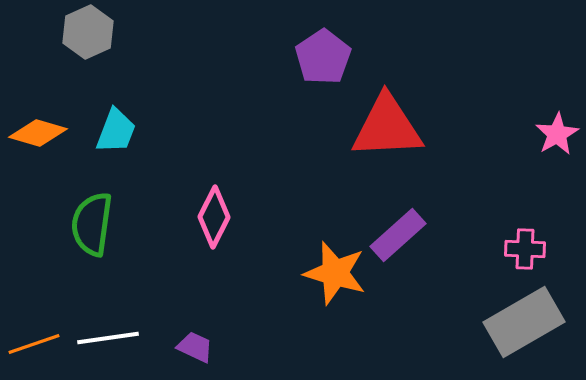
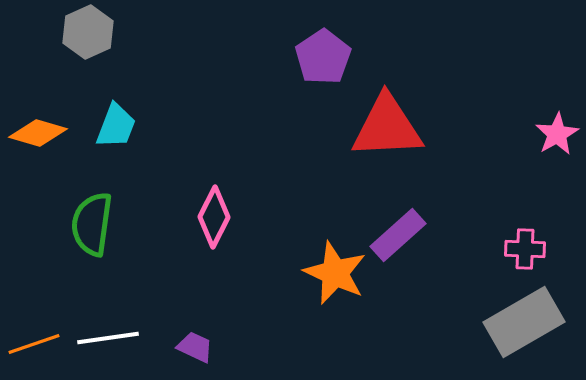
cyan trapezoid: moved 5 px up
orange star: rotated 8 degrees clockwise
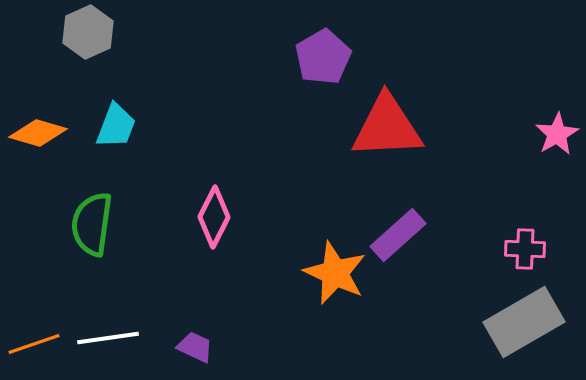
purple pentagon: rotated 4 degrees clockwise
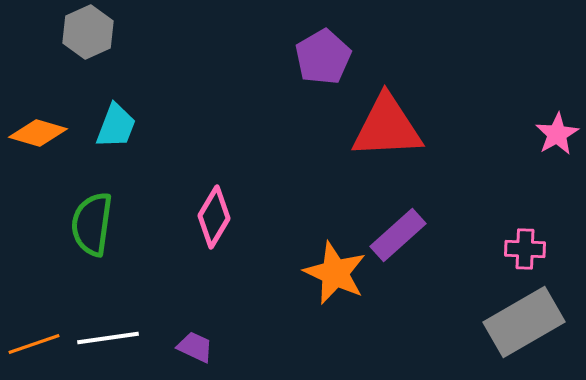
pink diamond: rotated 4 degrees clockwise
